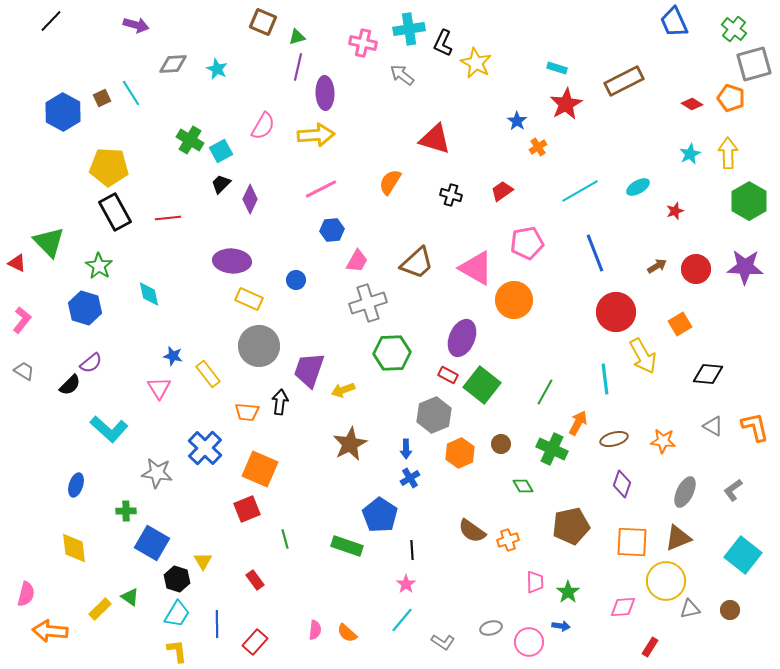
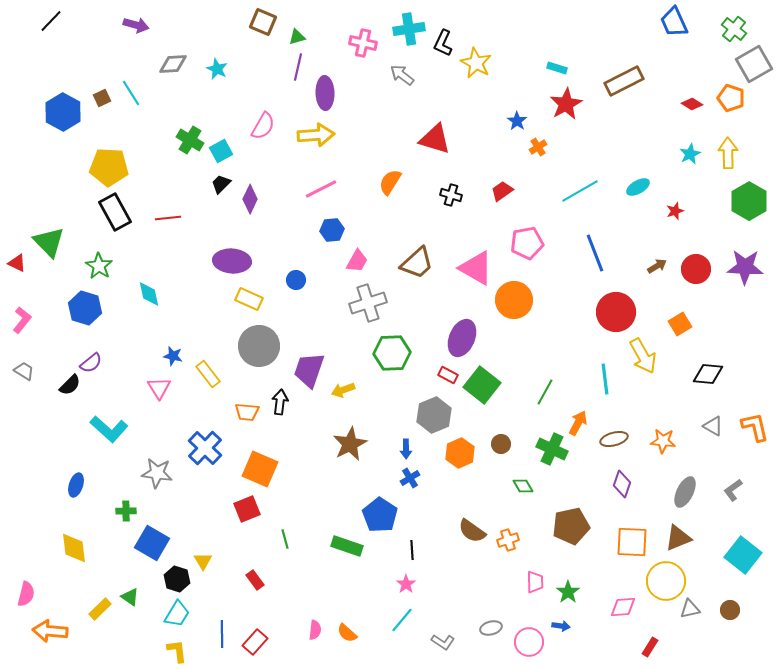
gray square at (754, 64): rotated 15 degrees counterclockwise
blue line at (217, 624): moved 5 px right, 10 px down
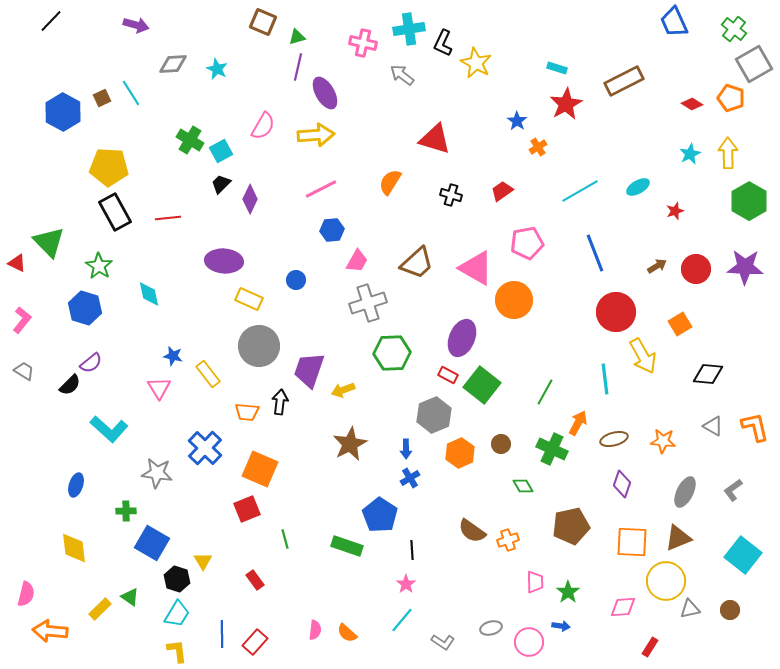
purple ellipse at (325, 93): rotated 28 degrees counterclockwise
purple ellipse at (232, 261): moved 8 px left
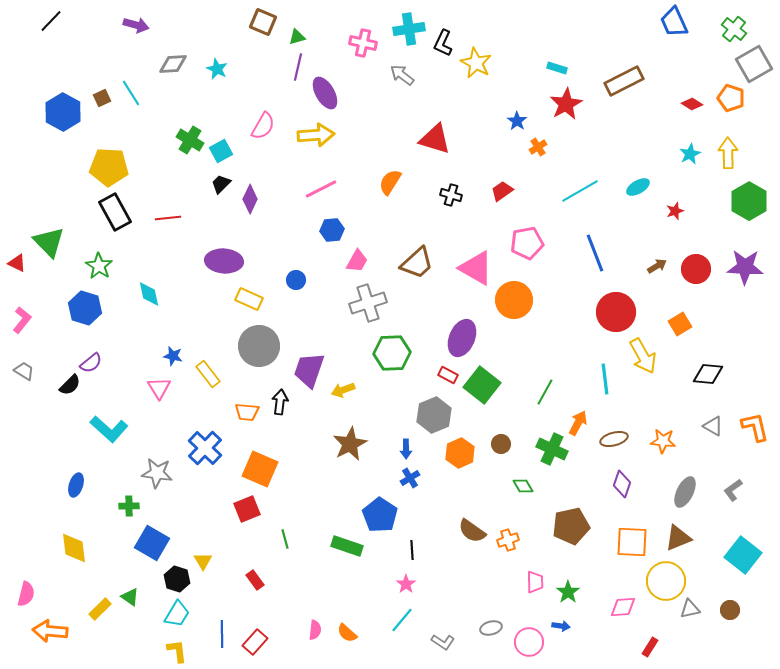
green cross at (126, 511): moved 3 px right, 5 px up
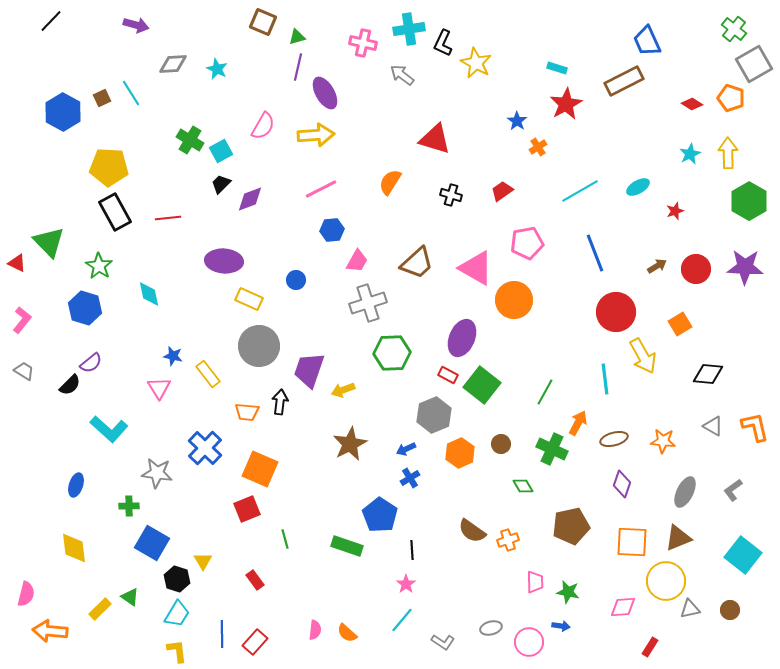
blue trapezoid at (674, 22): moved 27 px left, 19 px down
purple diamond at (250, 199): rotated 44 degrees clockwise
blue arrow at (406, 449): rotated 66 degrees clockwise
green star at (568, 592): rotated 25 degrees counterclockwise
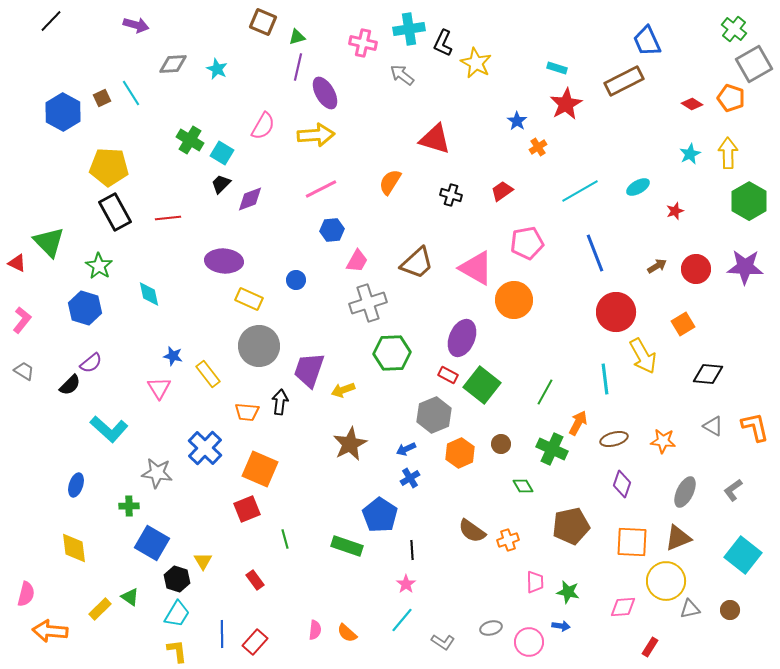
cyan square at (221, 151): moved 1 px right, 2 px down; rotated 30 degrees counterclockwise
orange square at (680, 324): moved 3 px right
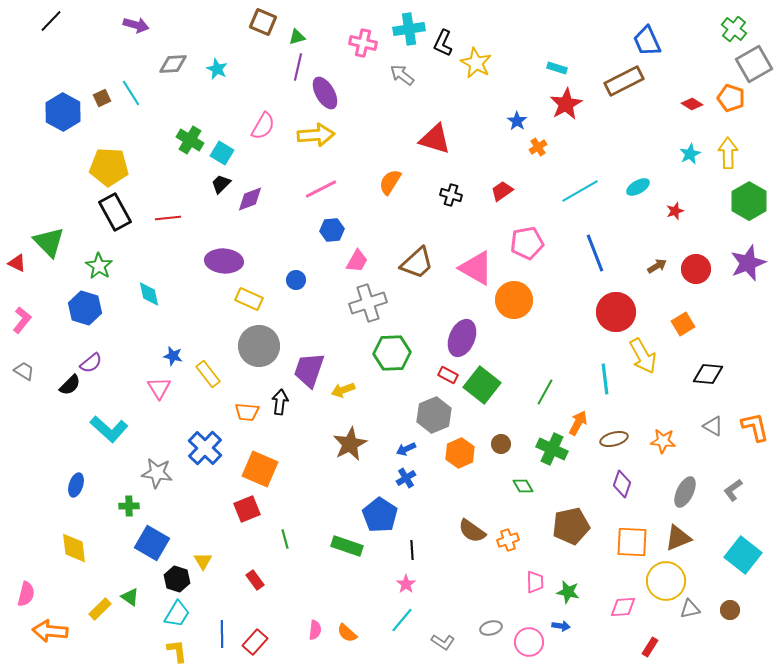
purple star at (745, 267): moved 3 px right, 4 px up; rotated 24 degrees counterclockwise
blue cross at (410, 478): moved 4 px left
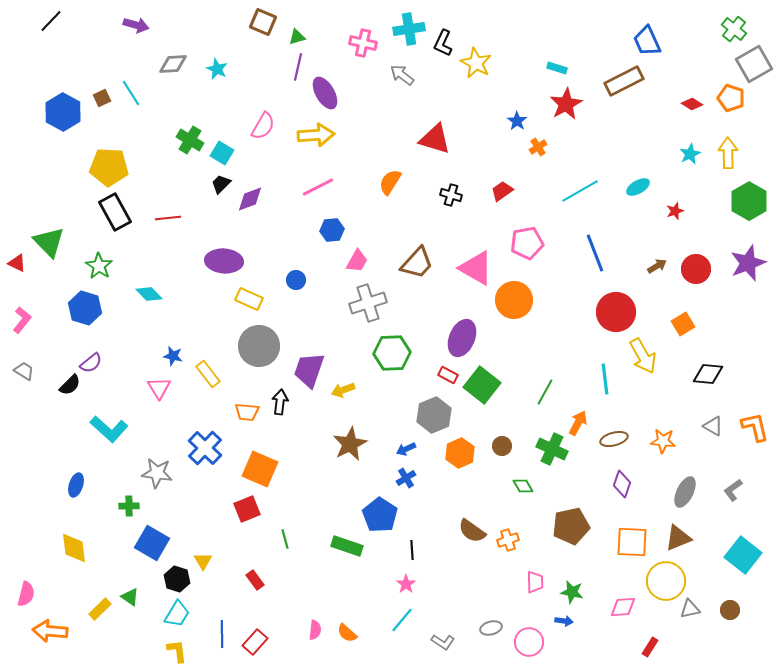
pink line at (321, 189): moved 3 px left, 2 px up
brown trapezoid at (417, 263): rotated 6 degrees counterclockwise
cyan diamond at (149, 294): rotated 32 degrees counterclockwise
brown circle at (501, 444): moved 1 px right, 2 px down
green star at (568, 592): moved 4 px right
blue arrow at (561, 626): moved 3 px right, 5 px up
